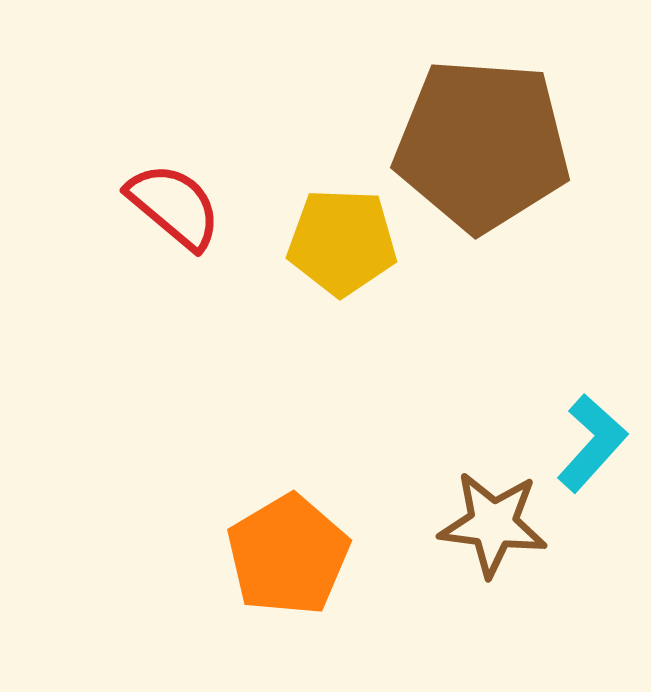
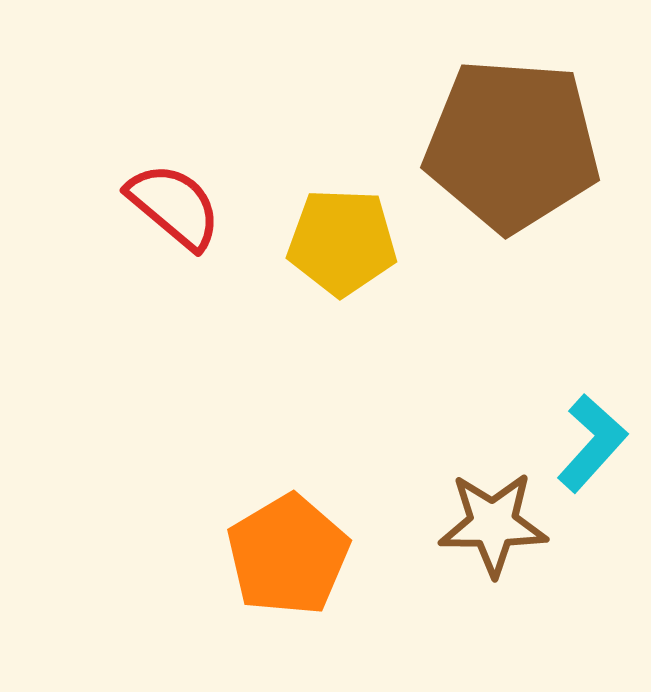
brown pentagon: moved 30 px right
brown star: rotated 7 degrees counterclockwise
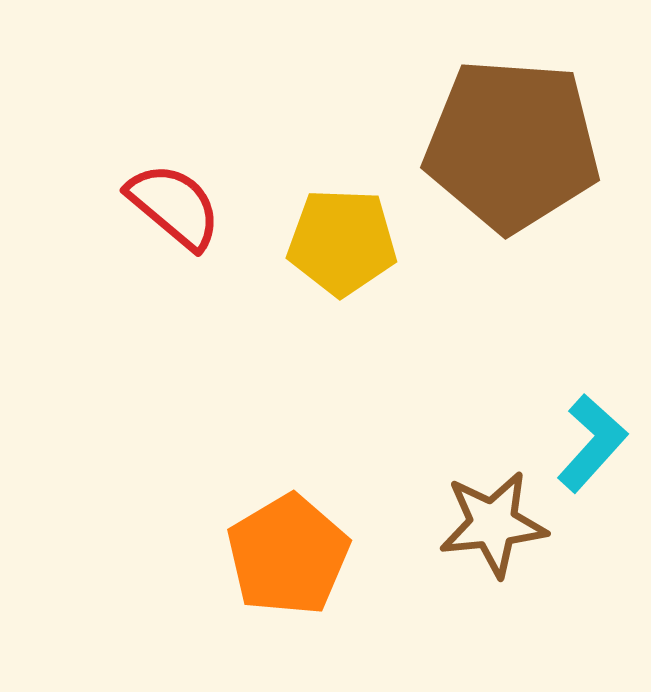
brown star: rotated 6 degrees counterclockwise
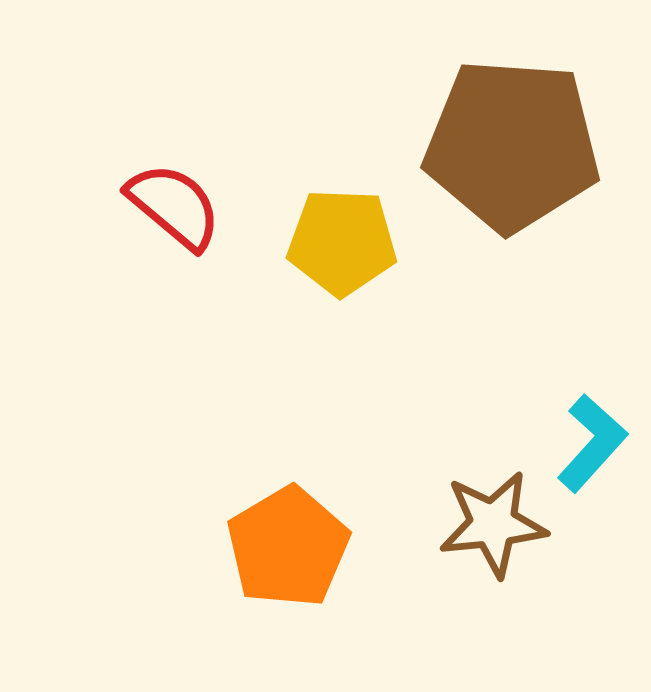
orange pentagon: moved 8 px up
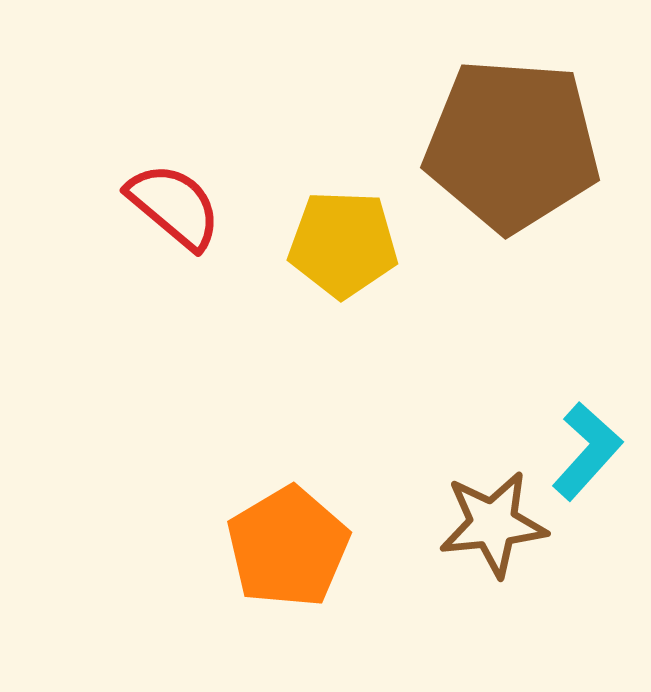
yellow pentagon: moved 1 px right, 2 px down
cyan L-shape: moved 5 px left, 8 px down
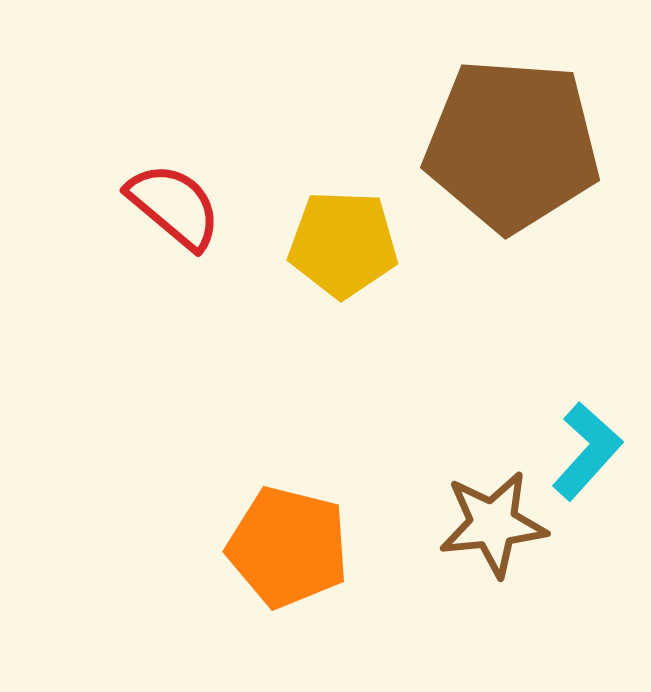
orange pentagon: rotated 27 degrees counterclockwise
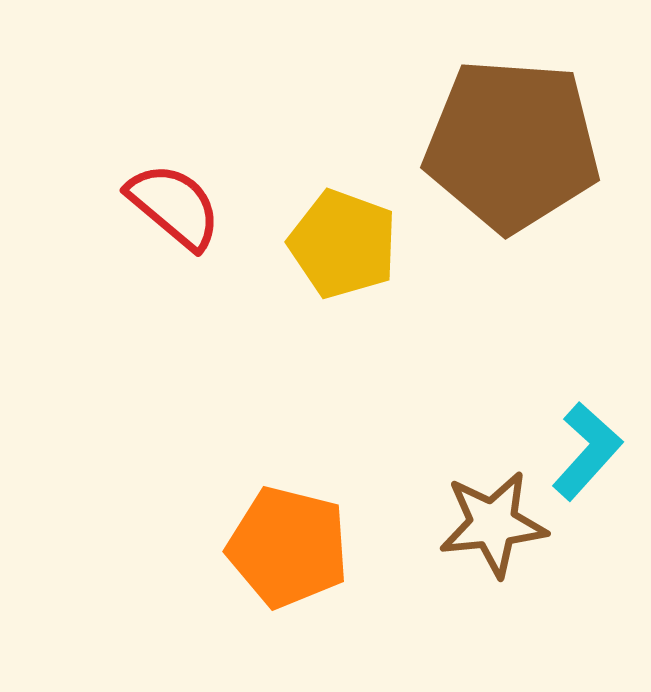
yellow pentagon: rotated 18 degrees clockwise
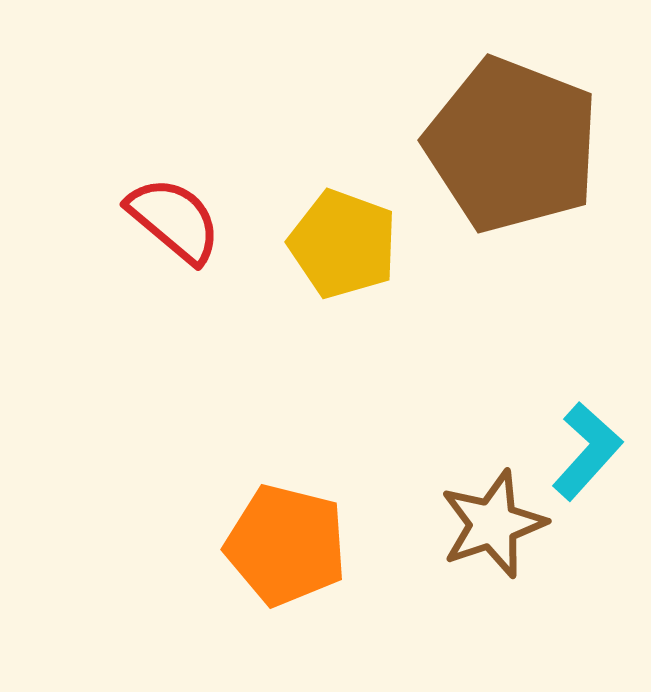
brown pentagon: rotated 17 degrees clockwise
red semicircle: moved 14 px down
brown star: rotated 13 degrees counterclockwise
orange pentagon: moved 2 px left, 2 px up
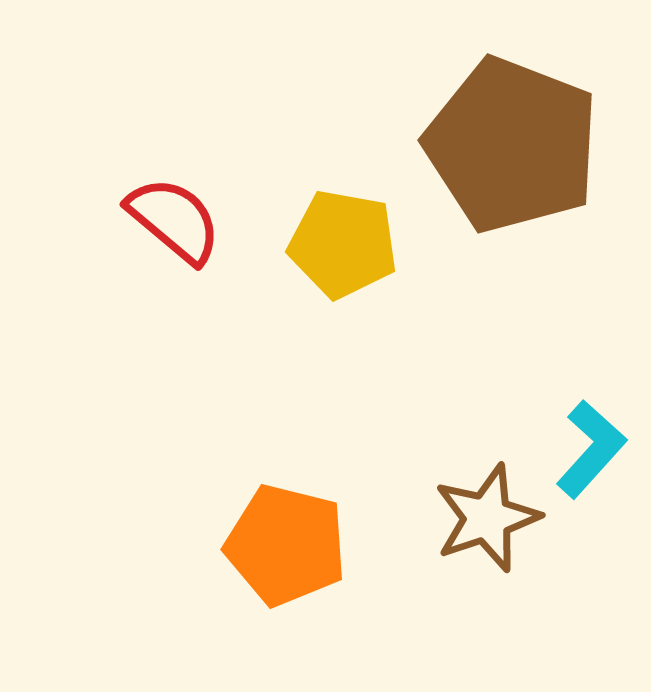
yellow pentagon: rotated 10 degrees counterclockwise
cyan L-shape: moved 4 px right, 2 px up
brown star: moved 6 px left, 6 px up
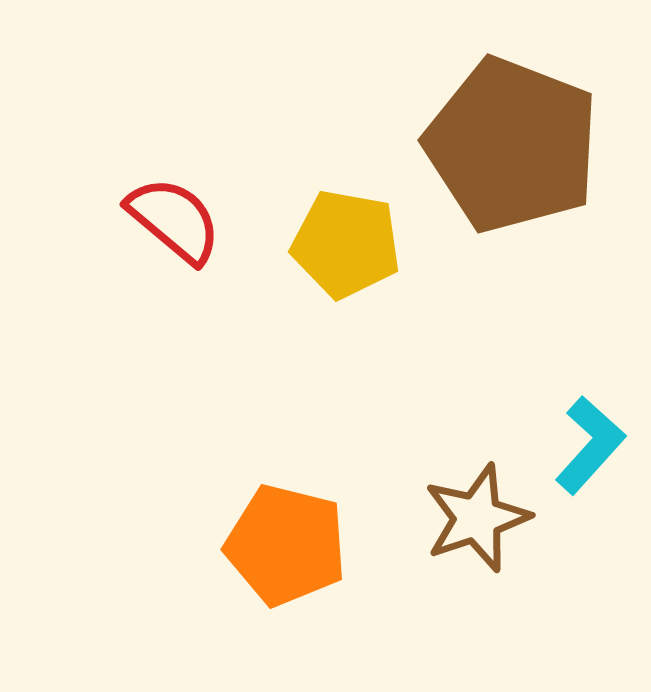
yellow pentagon: moved 3 px right
cyan L-shape: moved 1 px left, 4 px up
brown star: moved 10 px left
